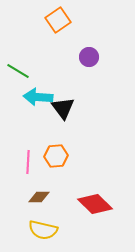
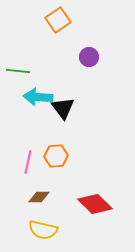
green line: rotated 25 degrees counterclockwise
pink line: rotated 10 degrees clockwise
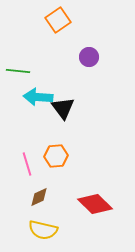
pink line: moved 1 px left, 2 px down; rotated 30 degrees counterclockwise
brown diamond: rotated 25 degrees counterclockwise
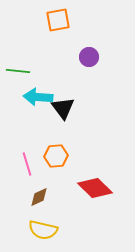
orange square: rotated 25 degrees clockwise
red diamond: moved 16 px up
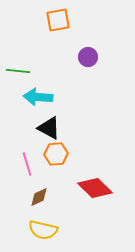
purple circle: moved 1 px left
black triangle: moved 14 px left, 20 px down; rotated 25 degrees counterclockwise
orange hexagon: moved 2 px up
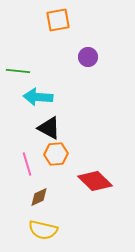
red diamond: moved 7 px up
